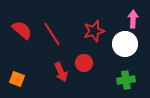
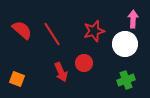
green cross: rotated 12 degrees counterclockwise
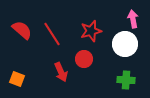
pink arrow: rotated 12 degrees counterclockwise
red star: moved 3 px left
red circle: moved 4 px up
green cross: rotated 24 degrees clockwise
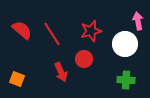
pink arrow: moved 5 px right, 2 px down
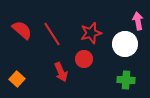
red star: moved 2 px down
orange square: rotated 21 degrees clockwise
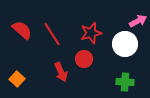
pink arrow: rotated 72 degrees clockwise
green cross: moved 1 px left, 2 px down
